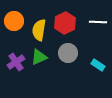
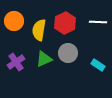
green triangle: moved 5 px right, 2 px down
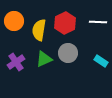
cyan rectangle: moved 3 px right, 4 px up
